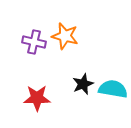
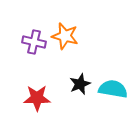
black star: moved 3 px left
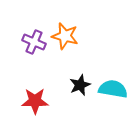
purple cross: rotated 10 degrees clockwise
black star: moved 1 px down
red star: moved 2 px left, 3 px down
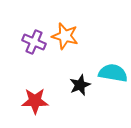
cyan semicircle: moved 16 px up
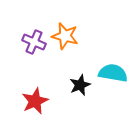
red star: rotated 24 degrees counterclockwise
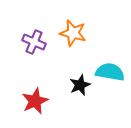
orange star: moved 8 px right, 3 px up
cyan semicircle: moved 3 px left, 1 px up
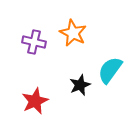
orange star: rotated 12 degrees clockwise
purple cross: rotated 10 degrees counterclockwise
cyan semicircle: moved 2 px up; rotated 64 degrees counterclockwise
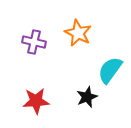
orange star: moved 5 px right
black star: moved 7 px right, 12 px down
red star: moved 1 px right; rotated 20 degrees clockwise
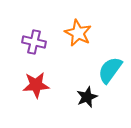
red star: moved 16 px up
